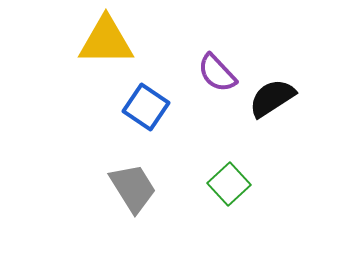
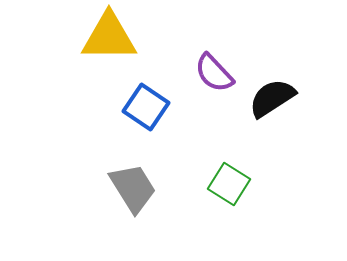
yellow triangle: moved 3 px right, 4 px up
purple semicircle: moved 3 px left
green square: rotated 15 degrees counterclockwise
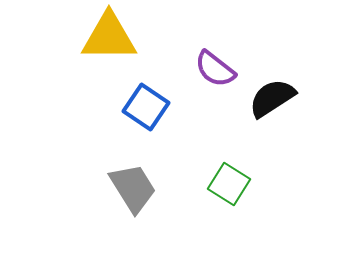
purple semicircle: moved 1 px right, 4 px up; rotated 9 degrees counterclockwise
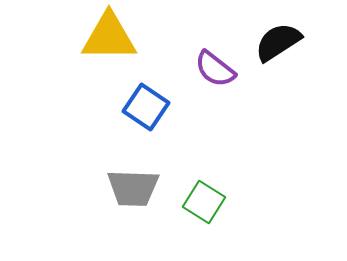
black semicircle: moved 6 px right, 56 px up
green square: moved 25 px left, 18 px down
gray trapezoid: rotated 124 degrees clockwise
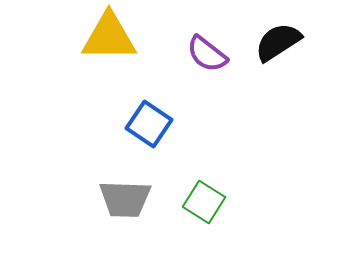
purple semicircle: moved 8 px left, 15 px up
blue square: moved 3 px right, 17 px down
gray trapezoid: moved 8 px left, 11 px down
